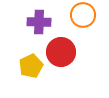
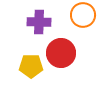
red circle: moved 1 px down
yellow pentagon: rotated 25 degrees clockwise
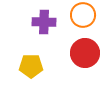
purple cross: moved 5 px right
red circle: moved 24 px right
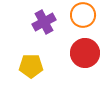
purple cross: rotated 30 degrees counterclockwise
